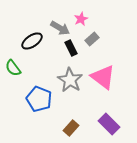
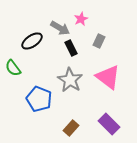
gray rectangle: moved 7 px right, 2 px down; rotated 24 degrees counterclockwise
pink triangle: moved 5 px right
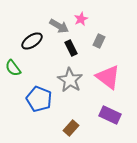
gray arrow: moved 1 px left, 2 px up
purple rectangle: moved 1 px right, 9 px up; rotated 20 degrees counterclockwise
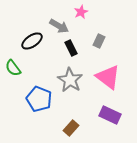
pink star: moved 7 px up
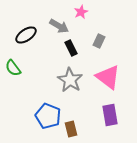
black ellipse: moved 6 px left, 6 px up
blue pentagon: moved 9 px right, 17 px down
purple rectangle: rotated 55 degrees clockwise
brown rectangle: moved 1 px down; rotated 56 degrees counterclockwise
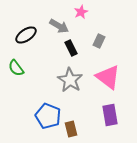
green semicircle: moved 3 px right
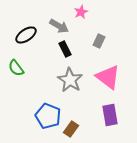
black rectangle: moved 6 px left, 1 px down
brown rectangle: rotated 49 degrees clockwise
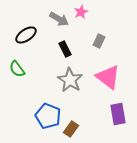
gray arrow: moved 7 px up
green semicircle: moved 1 px right, 1 px down
purple rectangle: moved 8 px right, 1 px up
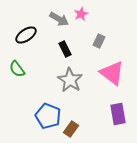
pink star: moved 2 px down
pink triangle: moved 4 px right, 4 px up
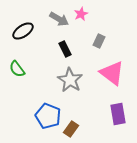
black ellipse: moved 3 px left, 4 px up
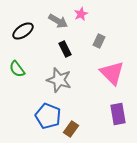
gray arrow: moved 1 px left, 2 px down
pink triangle: rotated 8 degrees clockwise
gray star: moved 11 px left; rotated 15 degrees counterclockwise
